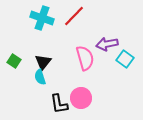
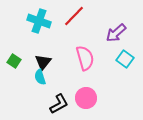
cyan cross: moved 3 px left, 3 px down
purple arrow: moved 9 px right, 11 px up; rotated 30 degrees counterclockwise
pink circle: moved 5 px right
black L-shape: rotated 110 degrees counterclockwise
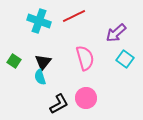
red line: rotated 20 degrees clockwise
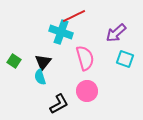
cyan cross: moved 22 px right, 11 px down
cyan square: rotated 18 degrees counterclockwise
pink circle: moved 1 px right, 7 px up
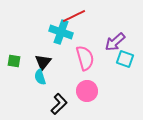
purple arrow: moved 1 px left, 9 px down
green square: rotated 24 degrees counterclockwise
black L-shape: rotated 15 degrees counterclockwise
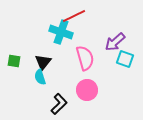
pink circle: moved 1 px up
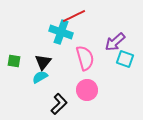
cyan semicircle: rotated 77 degrees clockwise
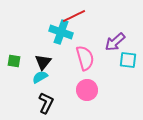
cyan square: moved 3 px right, 1 px down; rotated 12 degrees counterclockwise
black L-shape: moved 13 px left, 1 px up; rotated 20 degrees counterclockwise
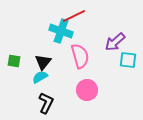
cyan cross: moved 1 px up
pink semicircle: moved 5 px left, 2 px up
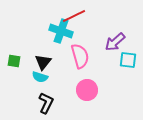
cyan semicircle: rotated 133 degrees counterclockwise
